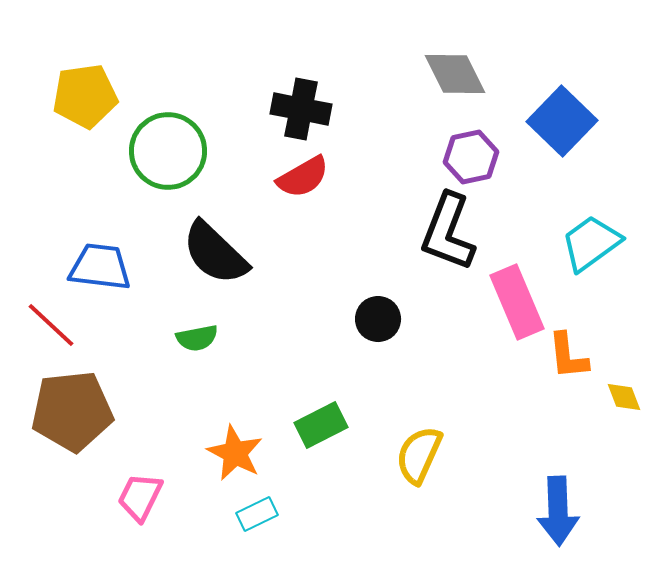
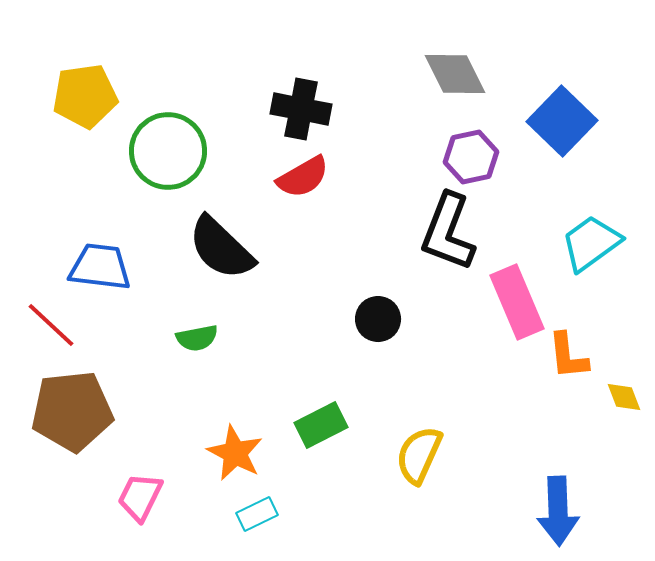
black semicircle: moved 6 px right, 5 px up
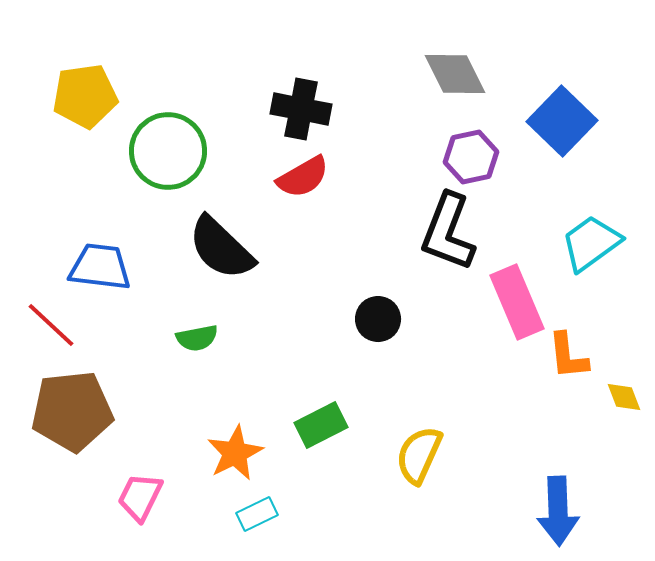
orange star: rotated 18 degrees clockwise
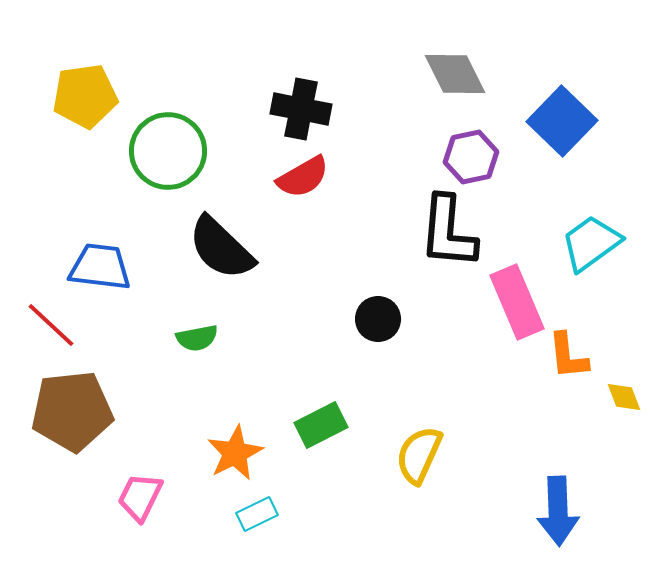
black L-shape: rotated 16 degrees counterclockwise
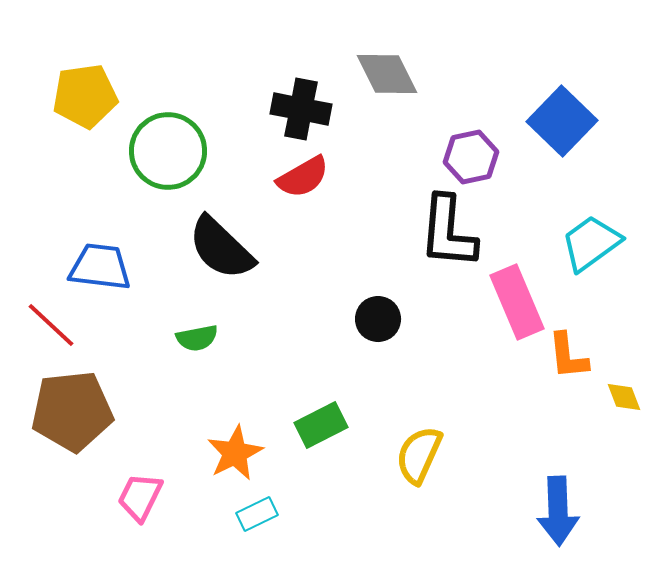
gray diamond: moved 68 px left
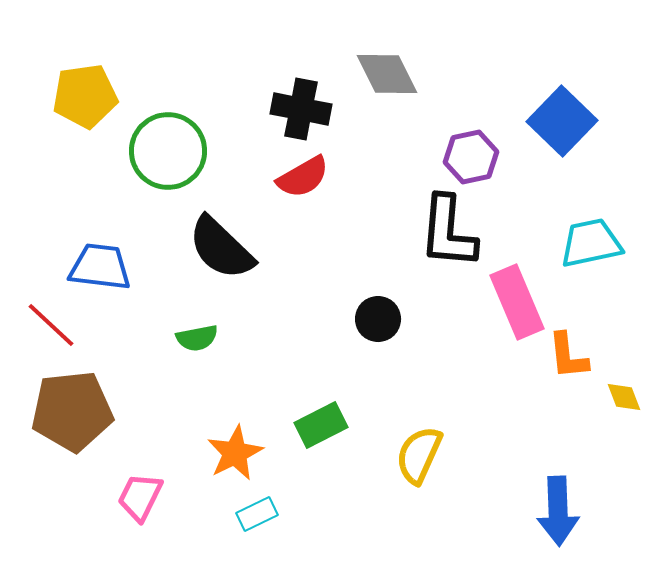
cyan trapezoid: rotated 24 degrees clockwise
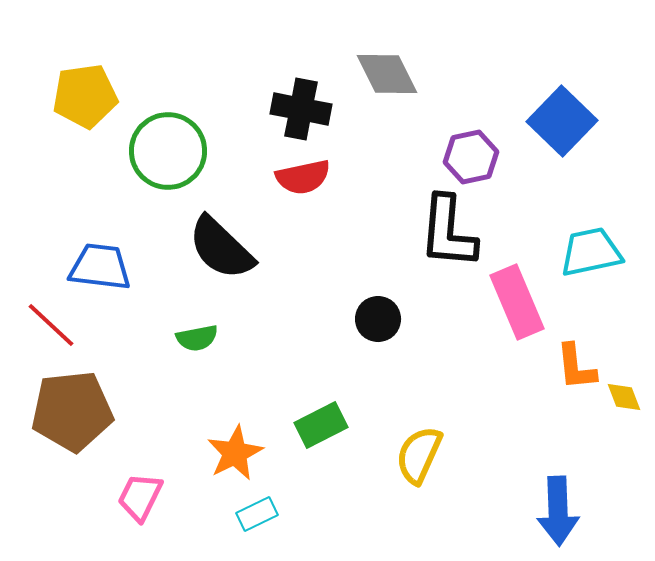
red semicircle: rotated 18 degrees clockwise
cyan trapezoid: moved 9 px down
orange L-shape: moved 8 px right, 11 px down
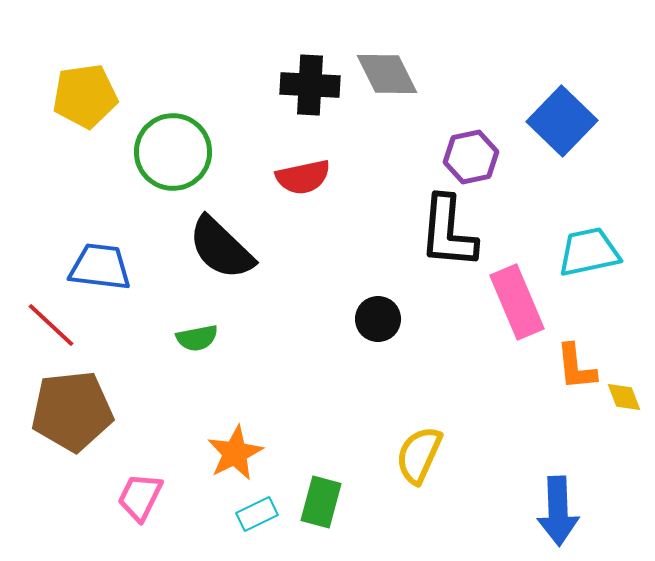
black cross: moved 9 px right, 24 px up; rotated 8 degrees counterclockwise
green circle: moved 5 px right, 1 px down
cyan trapezoid: moved 2 px left
green rectangle: moved 77 px down; rotated 48 degrees counterclockwise
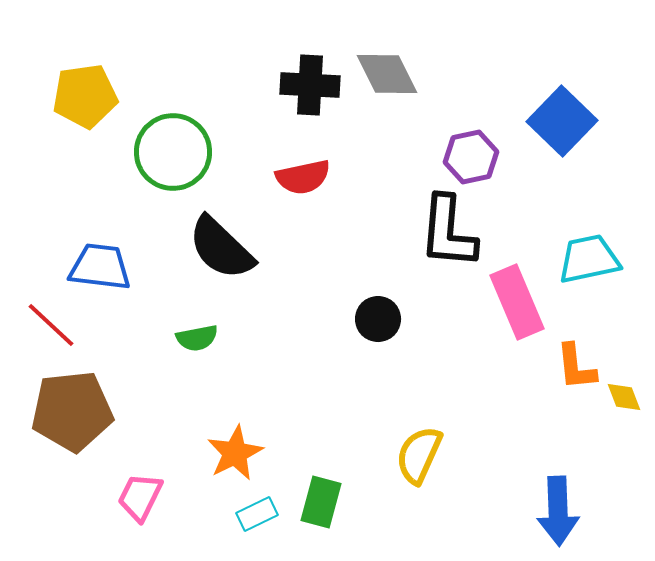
cyan trapezoid: moved 7 px down
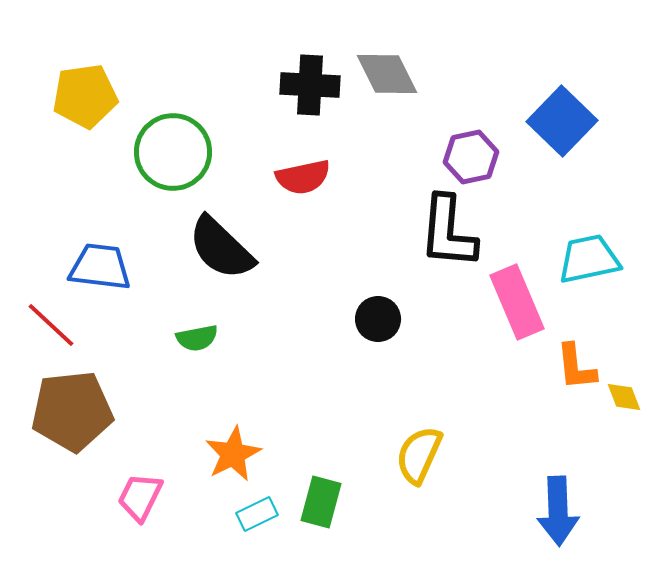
orange star: moved 2 px left, 1 px down
